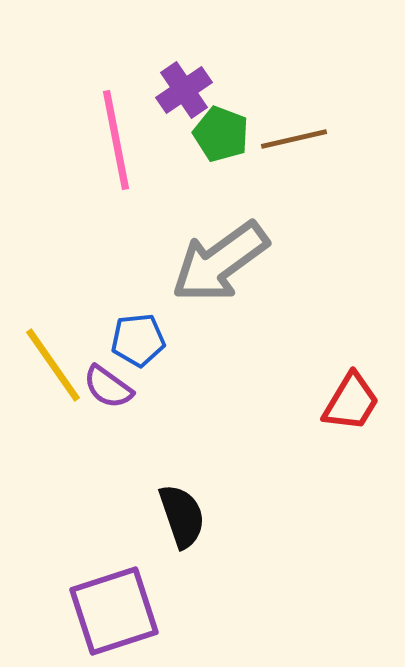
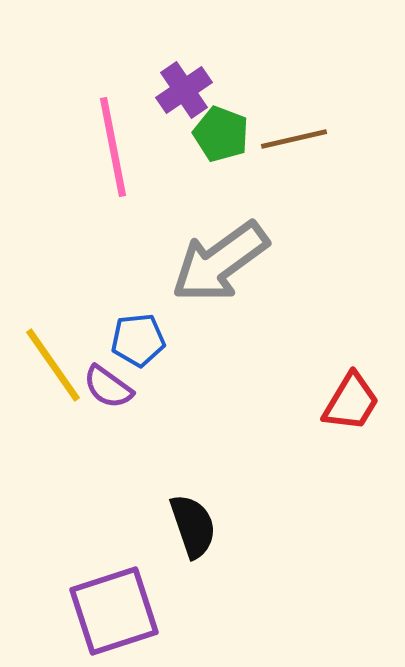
pink line: moved 3 px left, 7 px down
black semicircle: moved 11 px right, 10 px down
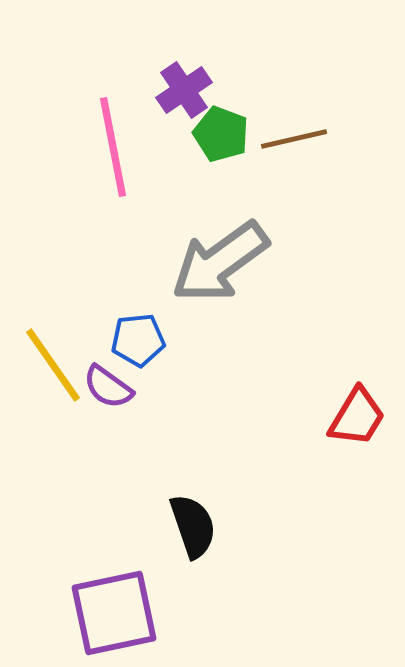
red trapezoid: moved 6 px right, 15 px down
purple square: moved 2 px down; rotated 6 degrees clockwise
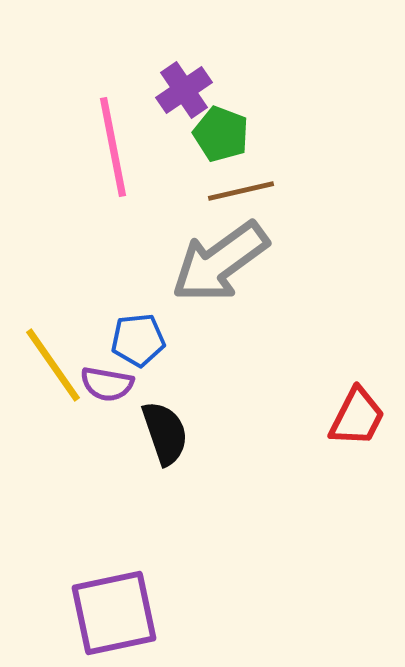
brown line: moved 53 px left, 52 px down
purple semicircle: moved 1 px left, 3 px up; rotated 26 degrees counterclockwise
red trapezoid: rotated 4 degrees counterclockwise
black semicircle: moved 28 px left, 93 px up
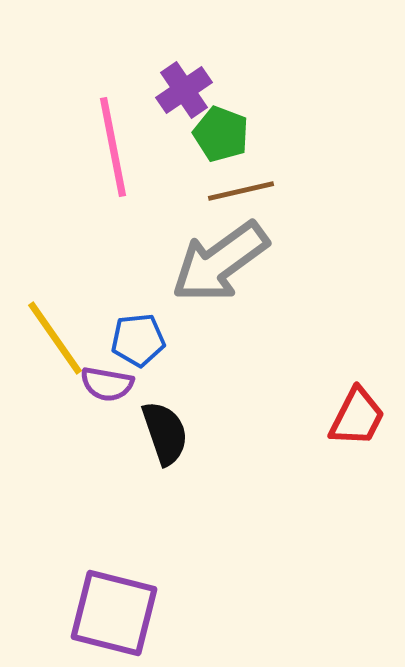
yellow line: moved 2 px right, 27 px up
purple square: rotated 26 degrees clockwise
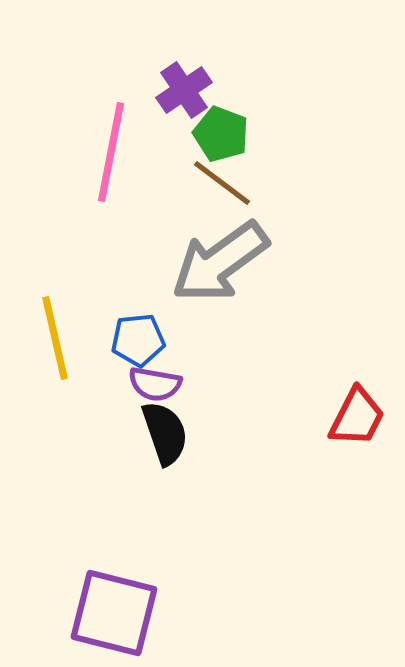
pink line: moved 2 px left, 5 px down; rotated 22 degrees clockwise
brown line: moved 19 px left, 8 px up; rotated 50 degrees clockwise
yellow line: rotated 22 degrees clockwise
purple semicircle: moved 48 px right
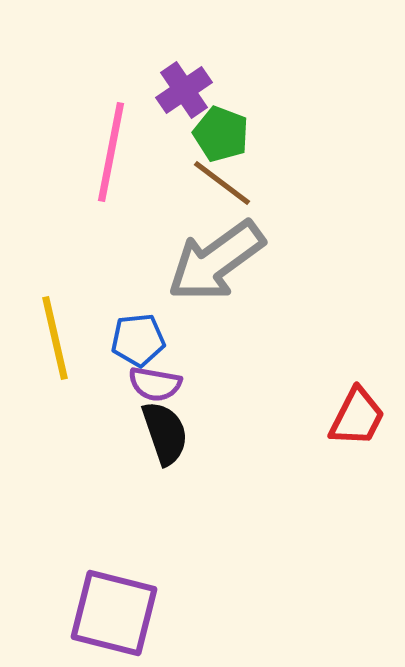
gray arrow: moved 4 px left, 1 px up
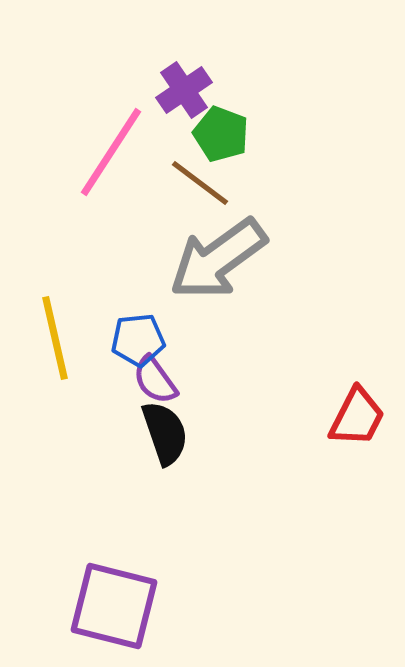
pink line: rotated 22 degrees clockwise
brown line: moved 22 px left
gray arrow: moved 2 px right, 2 px up
purple semicircle: moved 4 px up; rotated 44 degrees clockwise
purple square: moved 7 px up
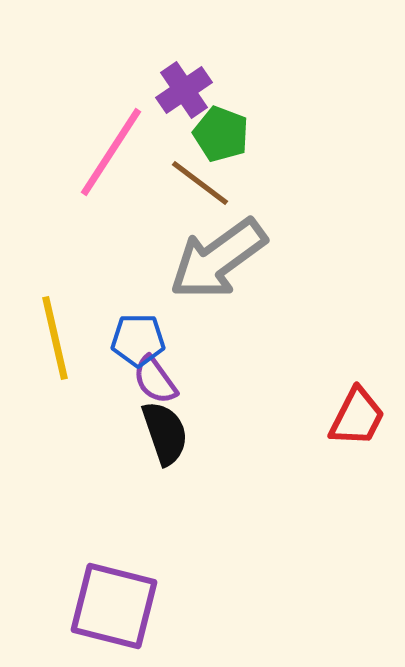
blue pentagon: rotated 6 degrees clockwise
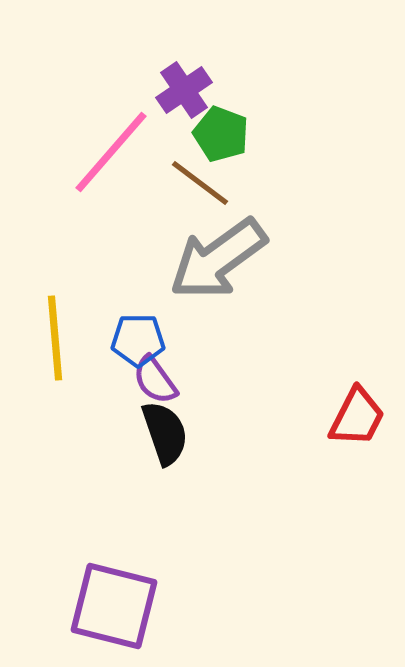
pink line: rotated 8 degrees clockwise
yellow line: rotated 8 degrees clockwise
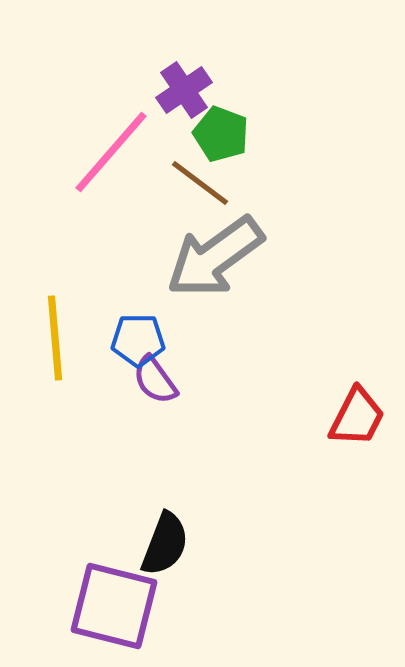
gray arrow: moved 3 px left, 2 px up
black semicircle: moved 111 px down; rotated 40 degrees clockwise
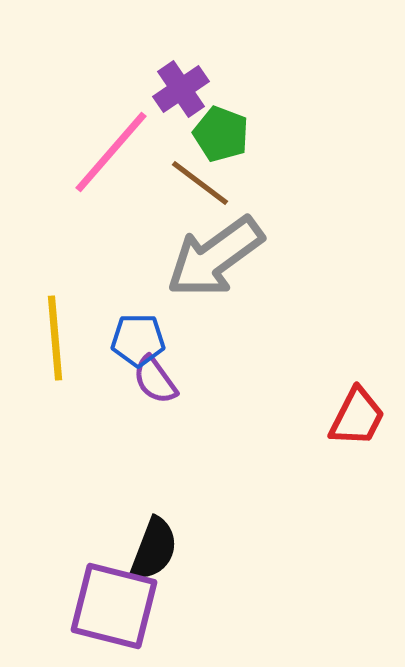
purple cross: moved 3 px left, 1 px up
black semicircle: moved 11 px left, 5 px down
